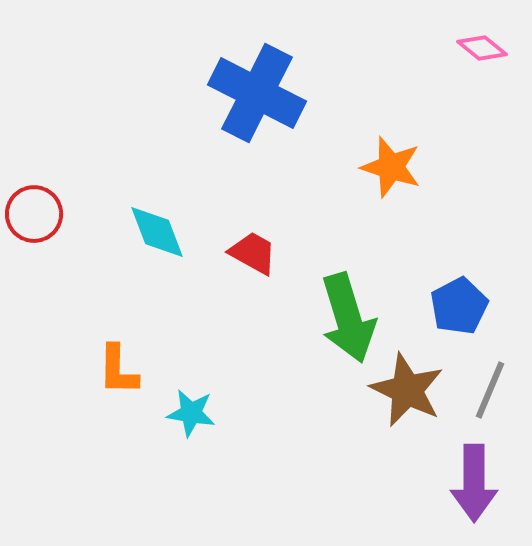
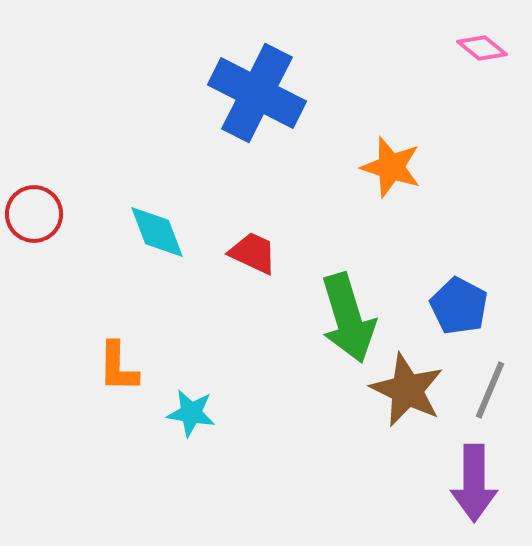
red trapezoid: rotated 4 degrees counterclockwise
blue pentagon: rotated 16 degrees counterclockwise
orange L-shape: moved 3 px up
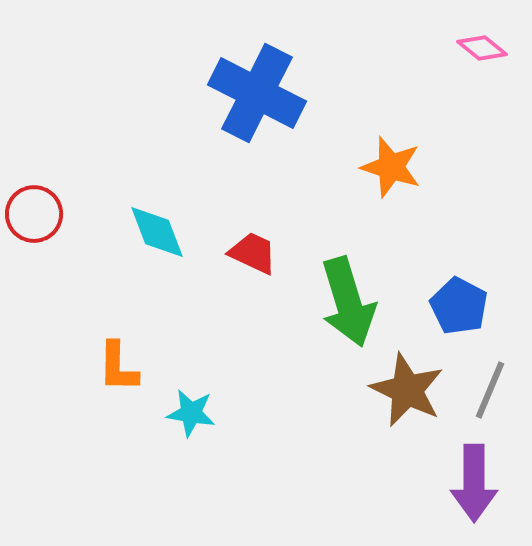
green arrow: moved 16 px up
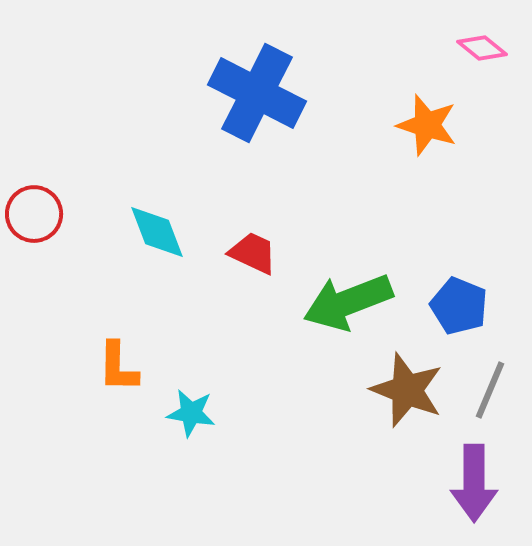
orange star: moved 36 px right, 42 px up
green arrow: rotated 86 degrees clockwise
blue pentagon: rotated 6 degrees counterclockwise
brown star: rotated 4 degrees counterclockwise
